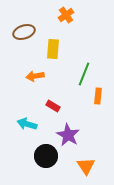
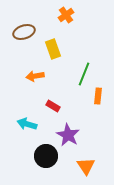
yellow rectangle: rotated 24 degrees counterclockwise
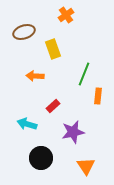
orange arrow: rotated 12 degrees clockwise
red rectangle: rotated 72 degrees counterclockwise
purple star: moved 5 px right, 3 px up; rotated 30 degrees clockwise
black circle: moved 5 px left, 2 px down
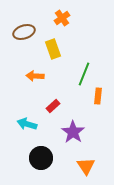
orange cross: moved 4 px left, 3 px down
purple star: rotated 25 degrees counterclockwise
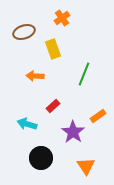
orange rectangle: moved 20 px down; rotated 49 degrees clockwise
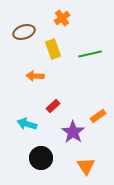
green line: moved 6 px right, 20 px up; rotated 55 degrees clockwise
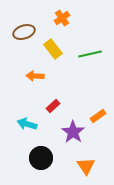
yellow rectangle: rotated 18 degrees counterclockwise
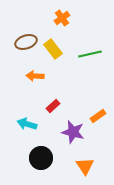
brown ellipse: moved 2 px right, 10 px down
purple star: rotated 20 degrees counterclockwise
orange triangle: moved 1 px left
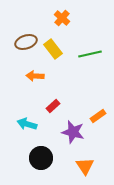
orange cross: rotated 14 degrees counterclockwise
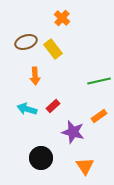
green line: moved 9 px right, 27 px down
orange arrow: rotated 96 degrees counterclockwise
orange rectangle: moved 1 px right
cyan arrow: moved 15 px up
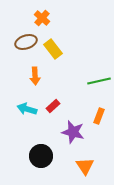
orange cross: moved 20 px left
orange rectangle: rotated 35 degrees counterclockwise
black circle: moved 2 px up
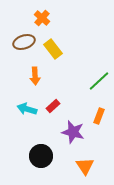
brown ellipse: moved 2 px left
green line: rotated 30 degrees counterclockwise
